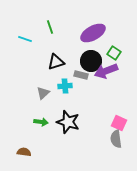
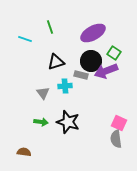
gray triangle: rotated 24 degrees counterclockwise
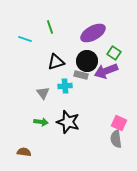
black circle: moved 4 px left
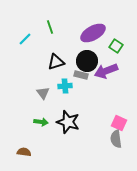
cyan line: rotated 64 degrees counterclockwise
green square: moved 2 px right, 7 px up
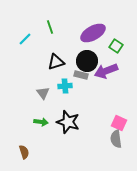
brown semicircle: rotated 64 degrees clockwise
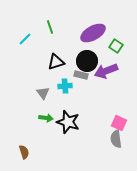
green arrow: moved 5 px right, 4 px up
